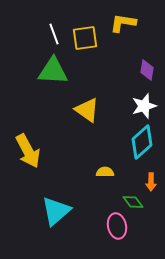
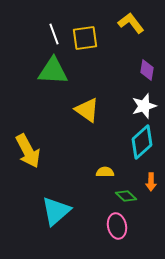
yellow L-shape: moved 8 px right; rotated 44 degrees clockwise
green diamond: moved 7 px left, 6 px up; rotated 10 degrees counterclockwise
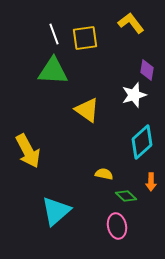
white star: moved 10 px left, 11 px up
yellow semicircle: moved 1 px left, 2 px down; rotated 12 degrees clockwise
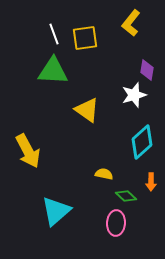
yellow L-shape: rotated 104 degrees counterclockwise
pink ellipse: moved 1 px left, 3 px up; rotated 15 degrees clockwise
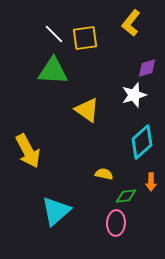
white line: rotated 25 degrees counterclockwise
purple diamond: moved 2 px up; rotated 65 degrees clockwise
green diamond: rotated 50 degrees counterclockwise
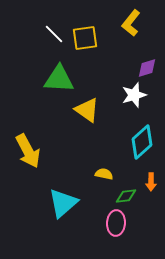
green triangle: moved 6 px right, 8 px down
cyan triangle: moved 7 px right, 8 px up
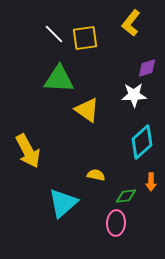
white star: rotated 15 degrees clockwise
yellow semicircle: moved 8 px left, 1 px down
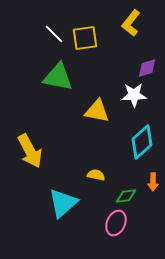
green triangle: moved 1 px left, 2 px up; rotated 8 degrees clockwise
yellow triangle: moved 10 px right, 1 px down; rotated 24 degrees counterclockwise
yellow arrow: moved 2 px right
orange arrow: moved 2 px right
pink ellipse: rotated 20 degrees clockwise
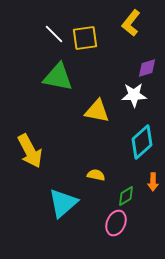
green diamond: rotated 25 degrees counterclockwise
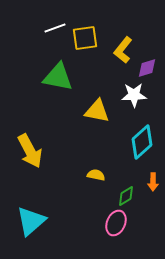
yellow L-shape: moved 8 px left, 27 px down
white line: moved 1 px right, 6 px up; rotated 65 degrees counterclockwise
cyan triangle: moved 32 px left, 18 px down
